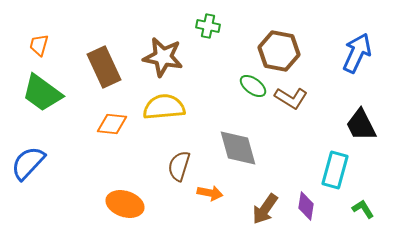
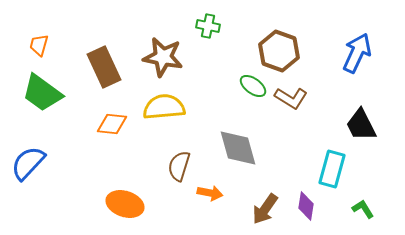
brown hexagon: rotated 9 degrees clockwise
cyan rectangle: moved 3 px left, 1 px up
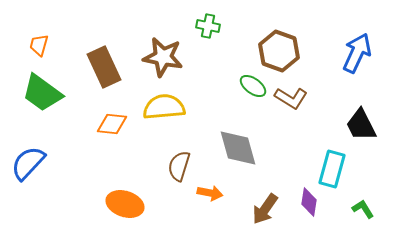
purple diamond: moved 3 px right, 4 px up
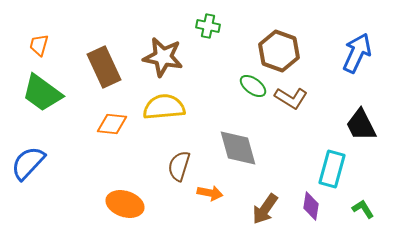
purple diamond: moved 2 px right, 4 px down
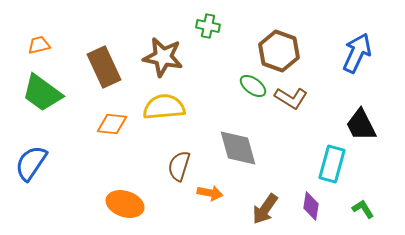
orange trapezoid: rotated 60 degrees clockwise
blue semicircle: moved 3 px right; rotated 9 degrees counterclockwise
cyan rectangle: moved 5 px up
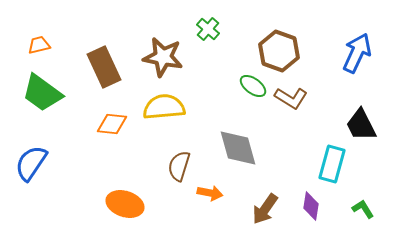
green cross: moved 3 px down; rotated 30 degrees clockwise
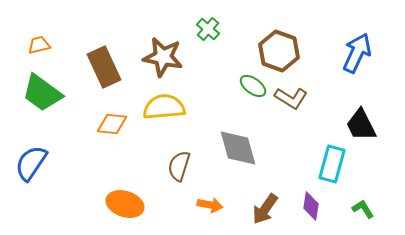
orange arrow: moved 12 px down
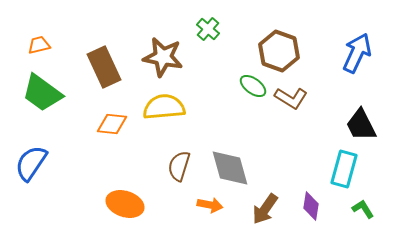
gray diamond: moved 8 px left, 20 px down
cyan rectangle: moved 12 px right, 5 px down
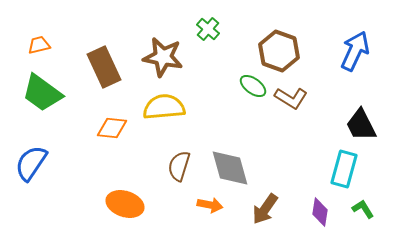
blue arrow: moved 2 px left, 2 px up
orange diamond: moved 4 px down
purple diamond: moved 9 px right, 6 px down
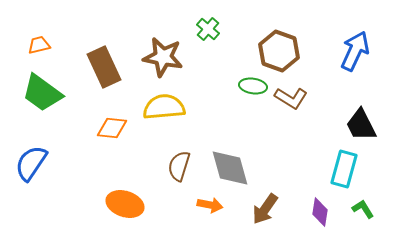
green ellipse: rotated 28 degrees counterclockwise
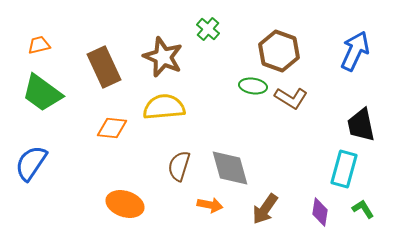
brown star: rotated 12 degrees clockwise
black trapezoid: rotated 15 degrees clockwise
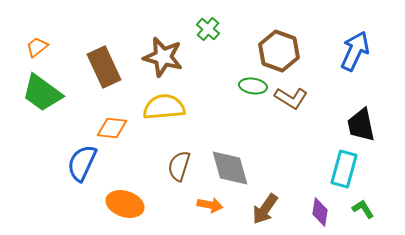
orange trapezoid: moved 2 px left, 2 px down; rotated 25 degrees counterclockwise
brown star: rotated 9 degrees counterclockwise
blue semicircle: moved 51 px right; rotated 9 degrees counterclockwise
